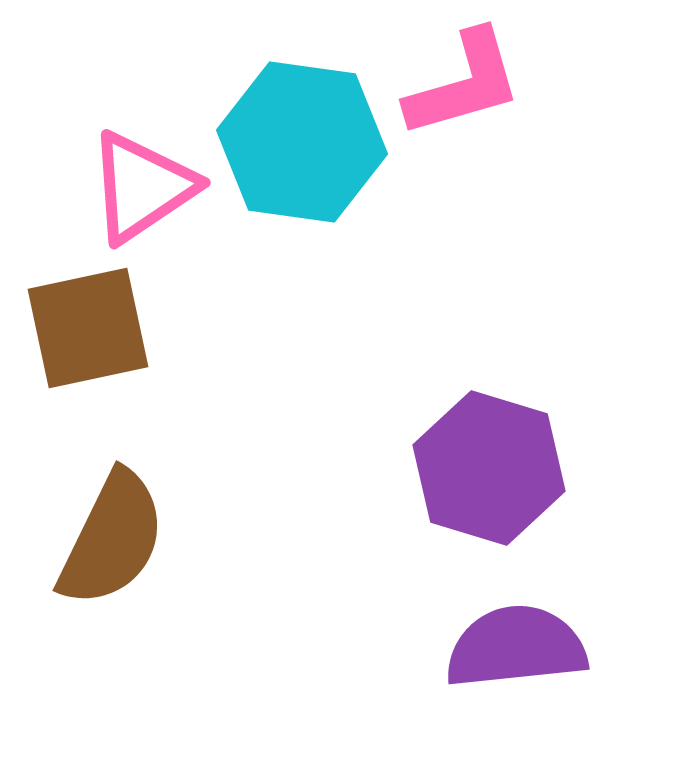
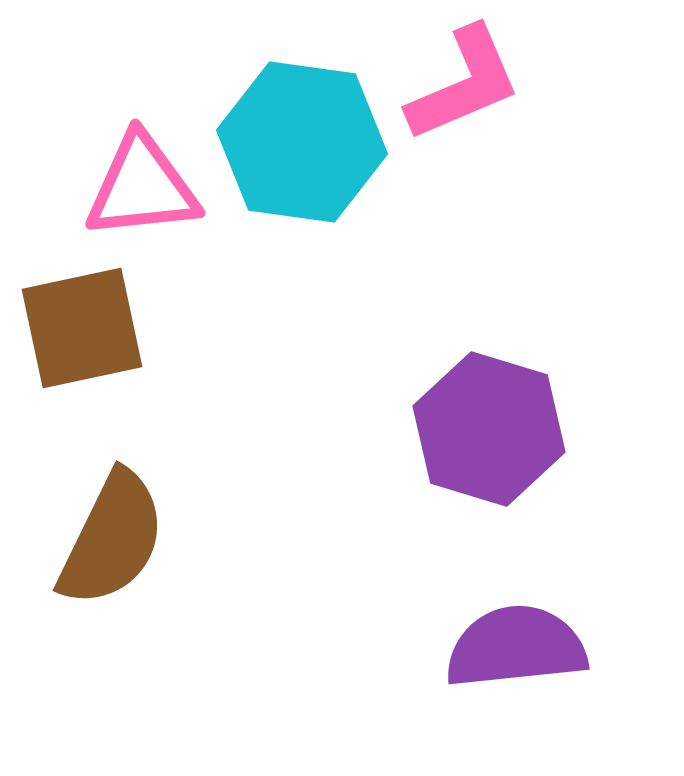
pink L-shape: rotated 7 degrees counterclockwise
pink triangle: rotated 28 degrees clockwise
brown square: moved 6 px left
purple hexagon: moved 39 px up
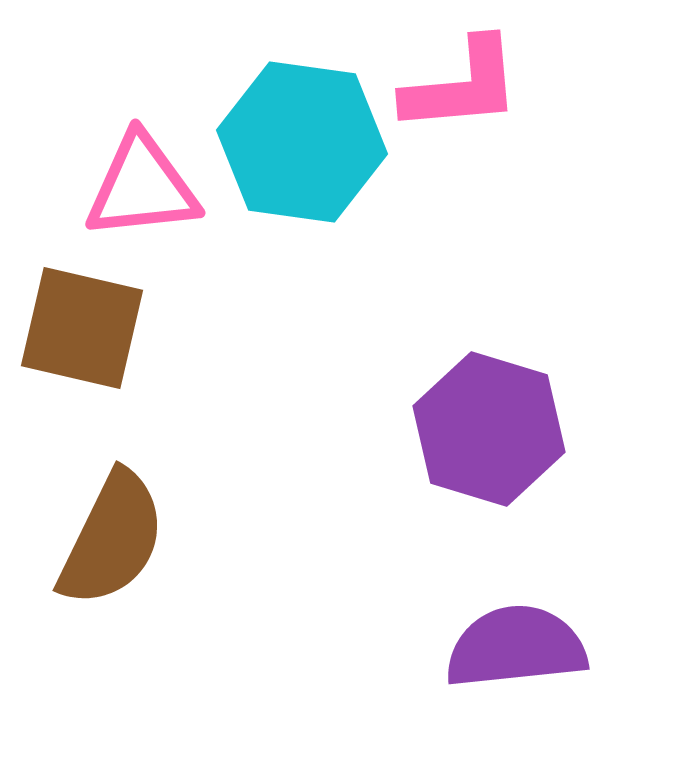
pink L-shape: moved 2 px left, 2 px down; rotated 18 degrees clockwise
brown square: rotated 25 degrees clockwise
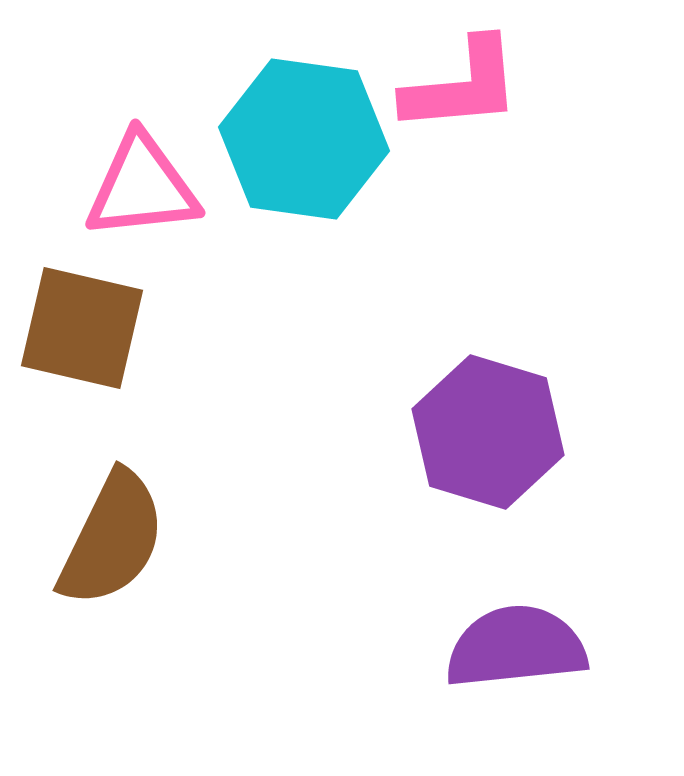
cyan hexagon: moved 2 px right, 3 px up
purple hexagon: moved 1 px left, 3 px down
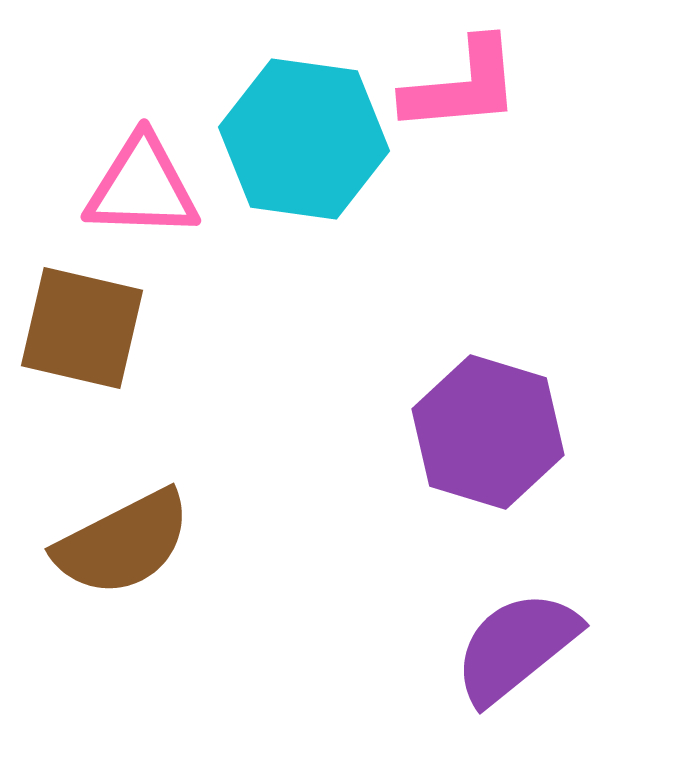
pink triangle: rotated 8 degrees clockwise
brown semicircle: moved 11 px right, 4 px down; rotated 37 degrees clockwise
purple semicircle: rotated 33 degrees counterclockwise
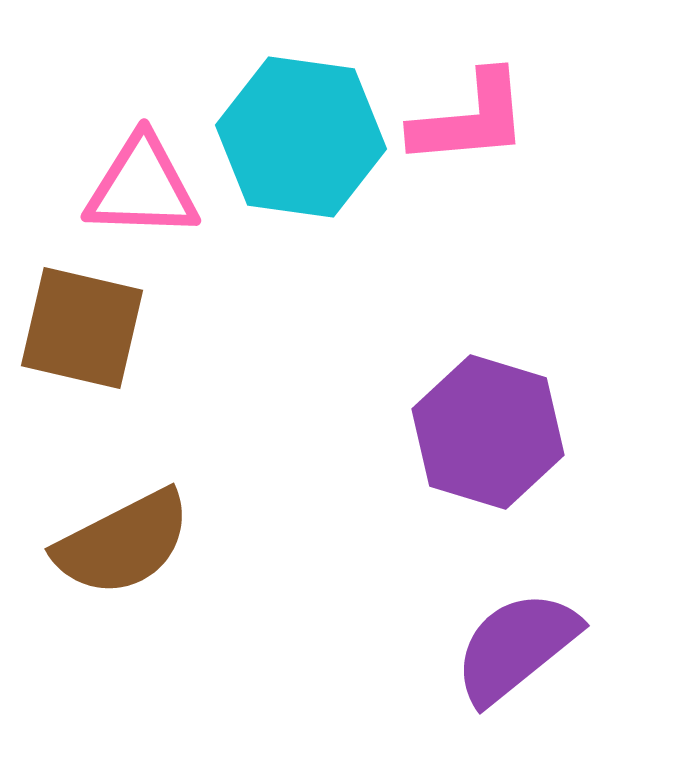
pink L-shape: moved 8 px right, 33 px down
cyan hexagon: moved 3 px left, 2 px up
